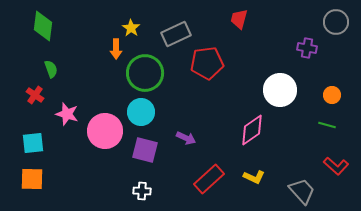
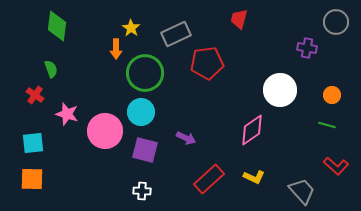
green diamond: moved 14 px right
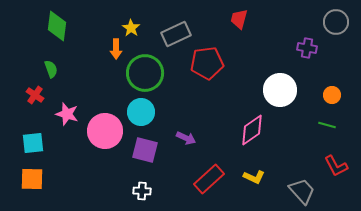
red L-shape: rotated 20 degrees clockwise
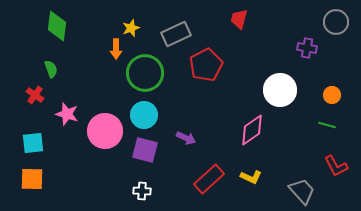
yellow star: rotated 18 degrees clockwise
red pentagon: moved 1 px left, 2 px down; rotated 20 degrees counterclockwise
cyan circle: moved 3 px right, 3 px down
yellow L-shape: moved 3 px left
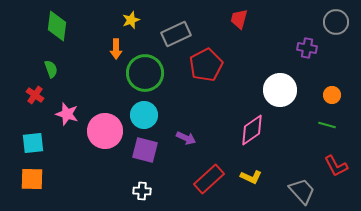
yellow star: moved 8 px up
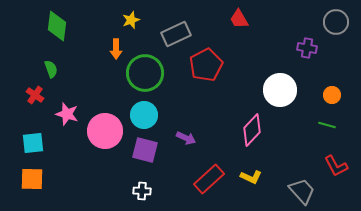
red trapezoid: rotated 45 degrees counterclockwise
pink diamond: rotated 12 degrees counterclockwise
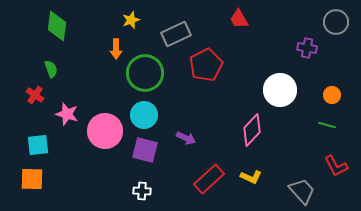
cyan square: moved 5 px right, 2 px down
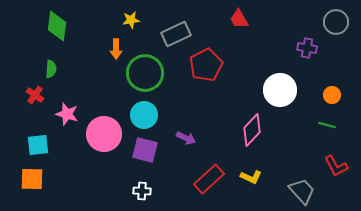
yellow star: rotated 12 degrees clockwise
green semicircle: rotated 24 degrees clockwise
pink circle: moved 1 px left, 3 px down
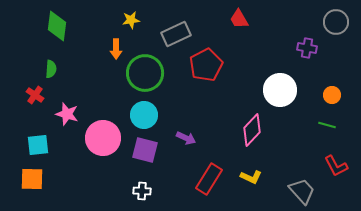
pink circle: moved 1 px left, 4 px down
red rectangle: rotated 16 degrees counterclockwise
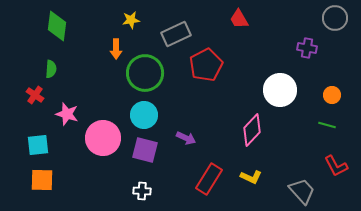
gray circle: moved 1 px left, 4 px up
orange square: moved 10 px right, 1 px down
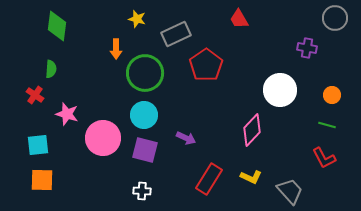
yellow star: moved 6 px right, 1 px up; rotated 24 degrees clockwise
red pentagon: rotated 8 degrees counterclockwise
red L-shape: moved 12 px left, 8 px up
gray trapezoid: moved 12 px left
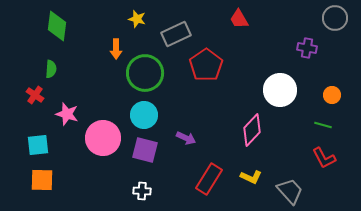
green line: moved 4 px left
